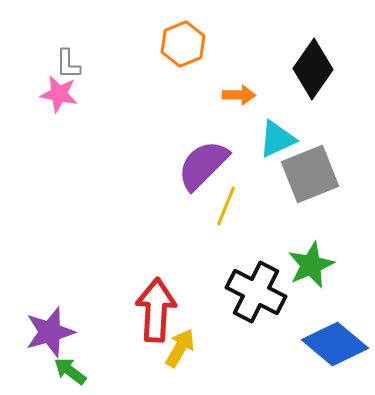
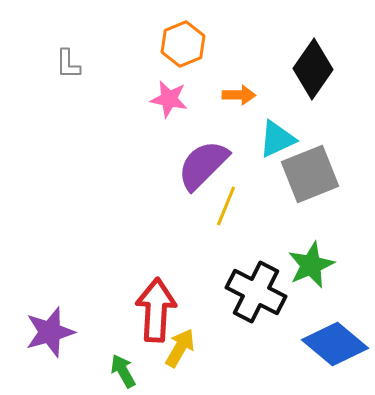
pink star: moved 110 px right, 5 px down
green arrow: moved 53 px right; rotated 24 degrees clockwise
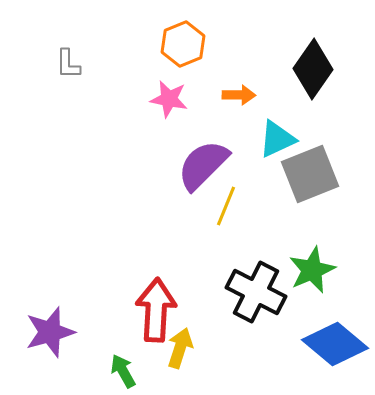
green star: moved 1 px right, 5 px down
yellow arrow: rotated 12 degrees counterclockwise
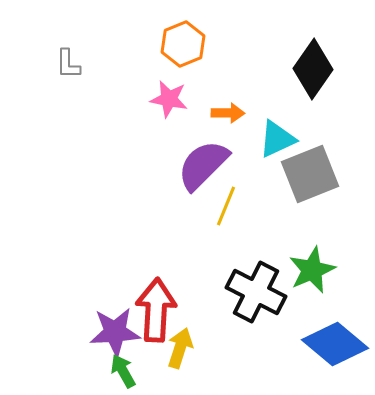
orange arrow: moved 11 px left, 18 px down
purple star: moved 65 px right; rotated 12 degrees clockwise
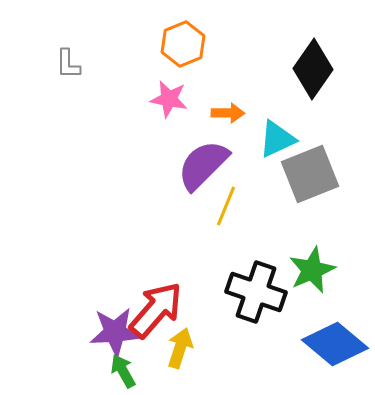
black cross: rotated 8 degrees counterclockwise
red arrow: rotated 38 degrees clockwise
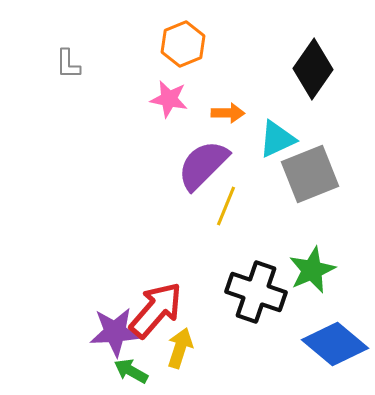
green arrow: moved 8 px right; rotated 32 degrees counterclockwise
